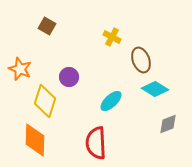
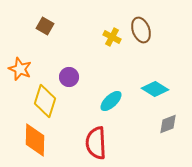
brown square: moved 2 px left
brown ellipse: moved 30 px up
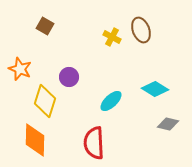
gray diamond: rotated 35 degrees clockwise
red semicircle: moved 2 px left
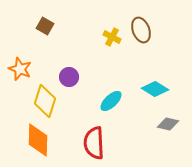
orange diamond: moved 3 px right
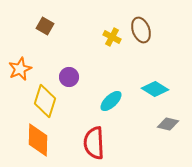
orange star: rotated 25 degrees clockwise
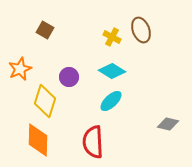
brown square: moved 4 px down
cyan diamond: moved 43 px left, 18 px up
red semicircle: moved 1 px left, 1 px up
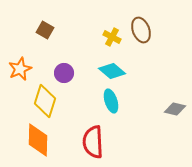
cyan diamond: rotated 8 degrees clockwise
purple circle: moved 5 px left, 4 px up
cyan ellipse: rotated 65 degrees counterclockwise
gray diamond: moved 7 px right, 15 px up
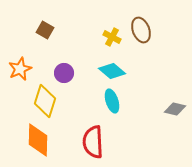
cyan ellipse: moved 1 px right
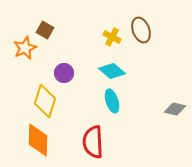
orange star: moved 5 px right, 21 px up
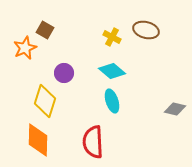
brown ellipse: moved 5 px right; rotated 55 degrees counterclockwise
